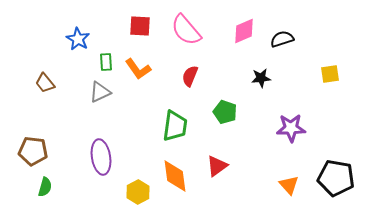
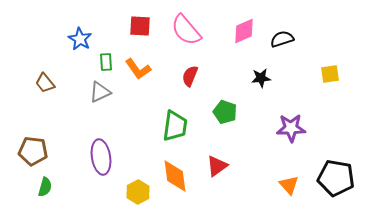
blue star: moved 2 px right
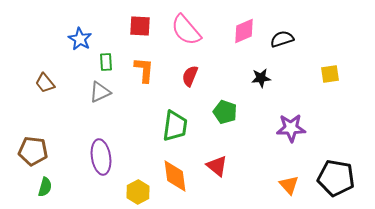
orange L-shape: moved 6 px right, 1 px down; rotated 140 degrees counterclockwise
red triangle: rotated 45 degrees counterclockwise
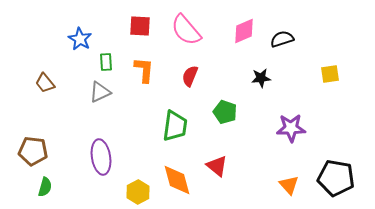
orange diamond: moved 2 px right, 4 px down; rotated 8 degrees counterclockwise
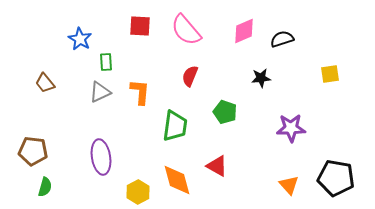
orange L-shape: moved 4 px left, 22 px down
red triangle: rotated 10 degrees counterclockwise
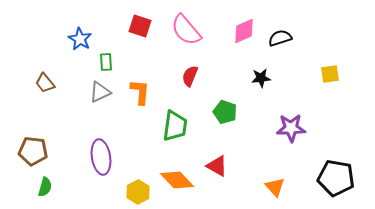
red square: rotated 15 degrees clockwise
black semicircle: moved 2 px left, 1 px up
orange diamond: rotated 28 degrees counterclockwise
orange triangle: moved 14 px left, 2 px down
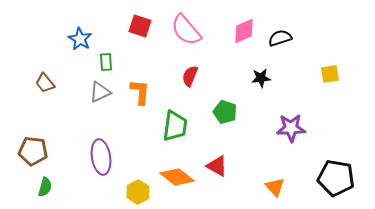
orange diamond: moved 3 px up; rotated 8 degrees counterclockwise
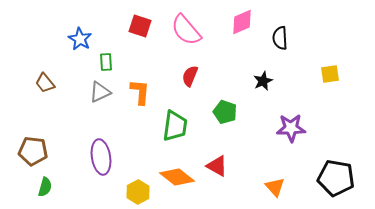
pink diamond: moved 2 px left, 9 px up
black semicircle: rotated 75 degrees counterclockwise
black star: moved 2 px right, 3 px down; rotated 18 degrees counterclockwise
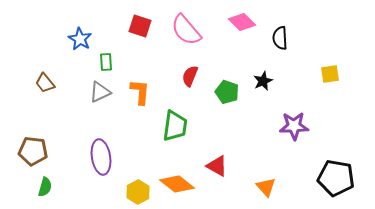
pink diamond: rotated 68 degrees clockwise
green pentagon: moved 2 px right, 20 px up
purple star: moved 3 px right, 2 px up
orange diamond: moved 7 px down
orange triangle: moved 9 px left
